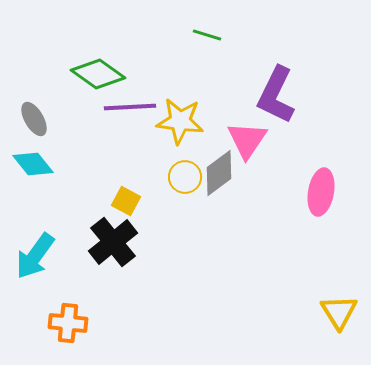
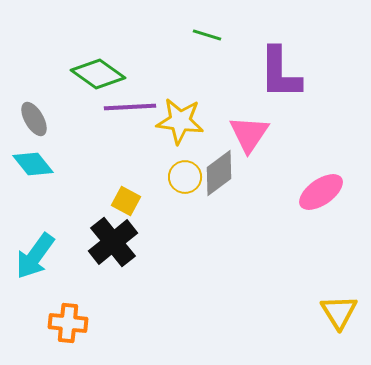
purple L-shape: moved 4 px right, 22 px up; rotated 26 degrees counterclockwise
pink triangle: moved 2 px right, 6 px up
pink ellipse: rotated 45 degrees clockwise
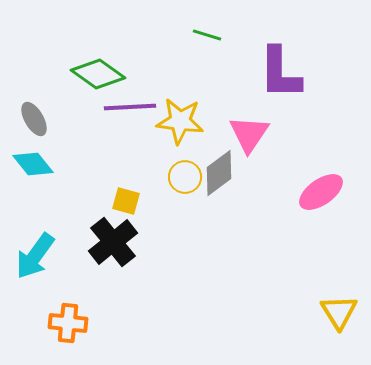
yellow square: rotated 12 degrees counterclockwise
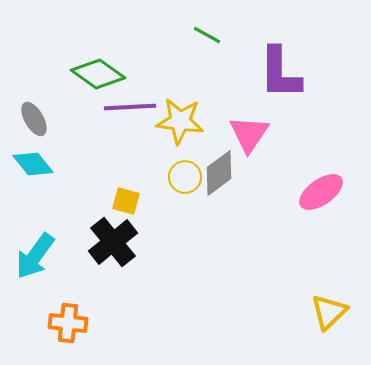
green line: rotated 12 degrees clockwise
yellow triangle: moved 10 px left; rotated 18 degrees clockwise
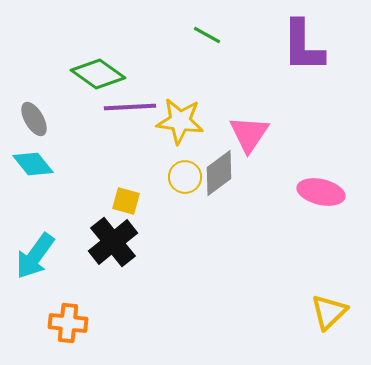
purple L-shape: moved 23 px right, 27 px up
pink ellipse: rotated 48 degrees clockwise
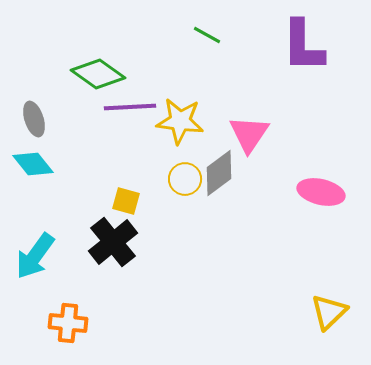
gray ellipse: rotated 12 degrees clockwise
yellow circle: moved 2 px down
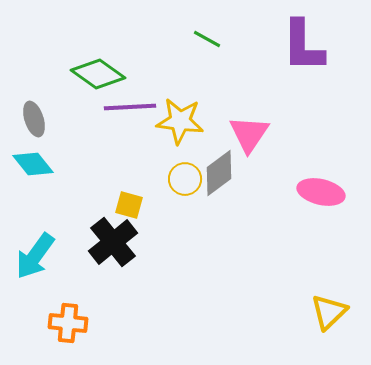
green line: moved 4 px down
yellow square: moved 3 px right, 4 px down
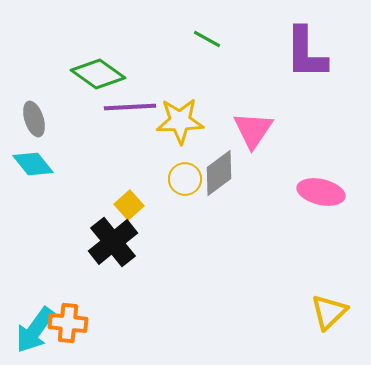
purple L-shape: moved 3 px right, 7 px down
yellow star: rotated 9 degrees counterclockwise
pink triangle: moved 4 px right, 4 px up
yellow square: rotated 32 degrees clockwise
cyan arrow: moved 74 px down
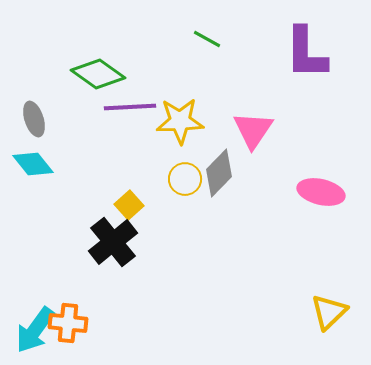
gray diamond: rotated 9 degrees counterclockwise
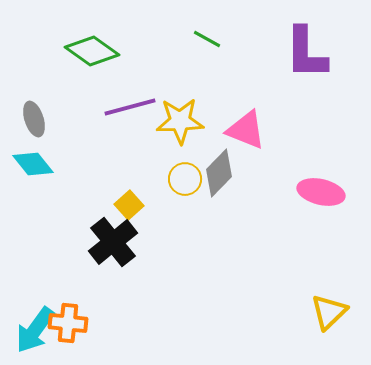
green diamond: moved 6 px left, 23 px up
purple line: rotated 12 degrees counterclockwise
pink triangle: moved 7 px left; rotated 42 degrees counterclockwise
